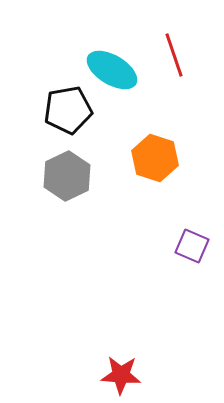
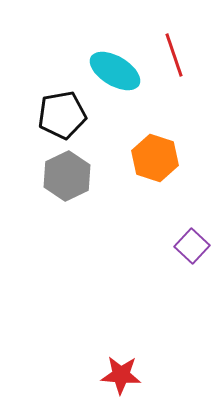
cyan ellipse: moved 3 px right, 1 px down
black pentagon: moved 6 px left, 5 px down
purple square: rotated 20 degrees clockwise
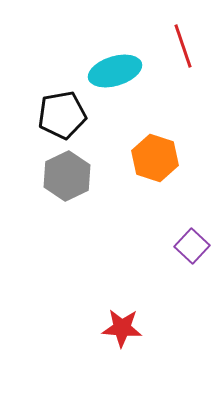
red line: moved 9 px right, 9 px up
cyan ellipse: rotated 48 degrees counterclockwise
red star: moved 1 px right, 47 px up
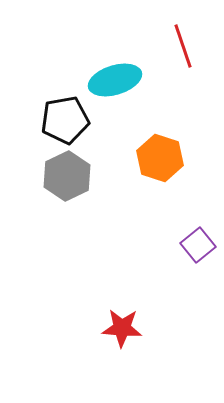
cyan ellipse: moved 9 px down
black pentagon: moved 3 px right, 5 px down
orange hexagon: moved 5 px right
purple square: moved 6 px right, 1 px up; rotated 8 degrees clockwise
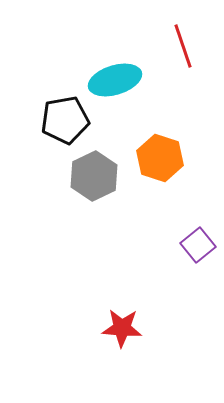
gray hexagon: moved 27 px right
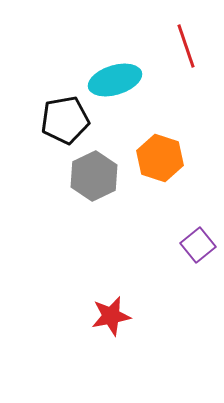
red line: moved 3 px right
red star: moved 11 px left, 12 px up; rotated 15 degrees counterclockwise
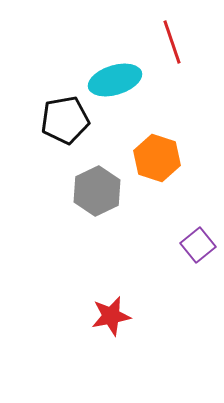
red line: moved 14 px left, 4 px up
orange hexagon: moved 3 px left
gray hexagon: moved 3 px right, 15 px down
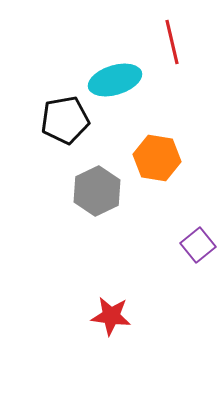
red line: rotated 6 degrees clockwise
orange hexagon: rotated 9 degrees counterclockwise
red star: rotated 18 degrees clockwise
